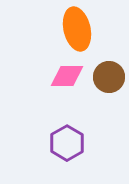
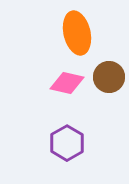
orange ellipse: moved 4 px down
pink diamond: moved 7 px down; rotated 12 degrees clockwise
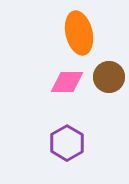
orange ellipse: moved 2 px right
pink diamond: moved 1 px up; rotated 12 degrees counterclockwise
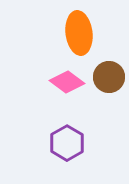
orange ellipse: rotated 6 degrees clockwise
pink diamond: rotated 36 degrees clockwise
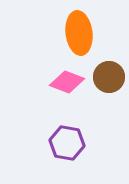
pink diamond: rotated 16 degrees counterclockwise
purple hexagon: rotated 20 degrees counterclockwise
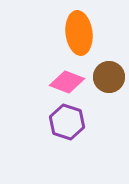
purple hexagon: moved 21 px up; rotated 8 degrees clockwise
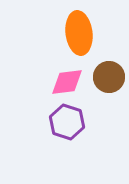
pink diamond: rotated 28 degrees counterclockwise
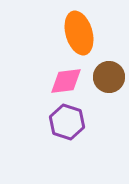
orange ellipse: rotated 9 degrees counterclockwise
pink diamond: moved 1 px left, 1 px up
